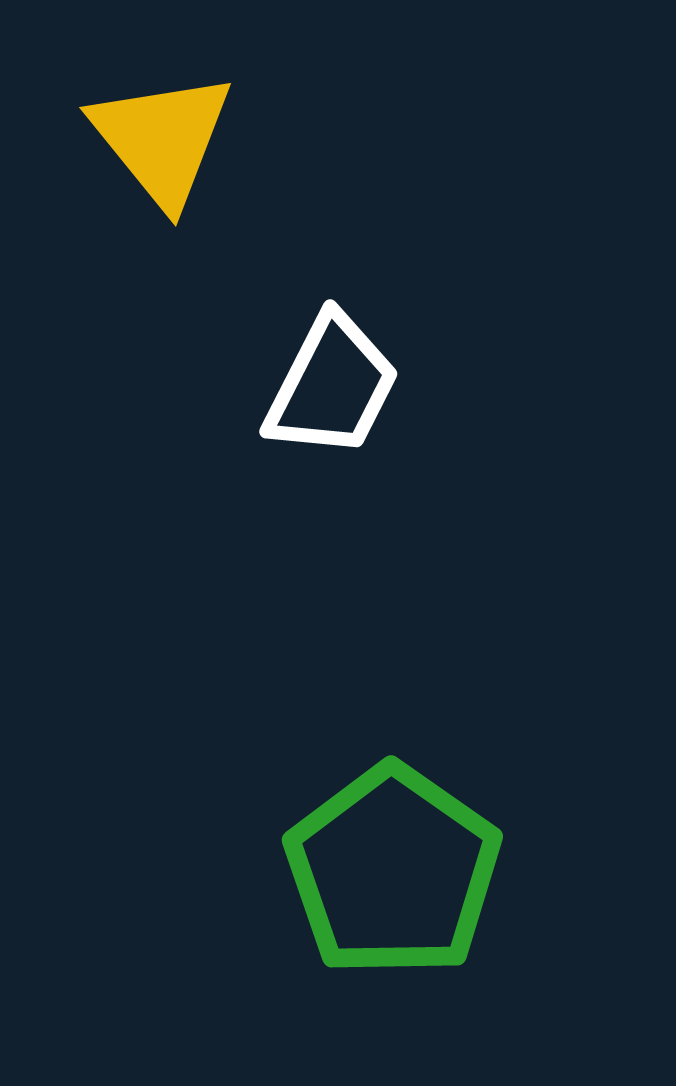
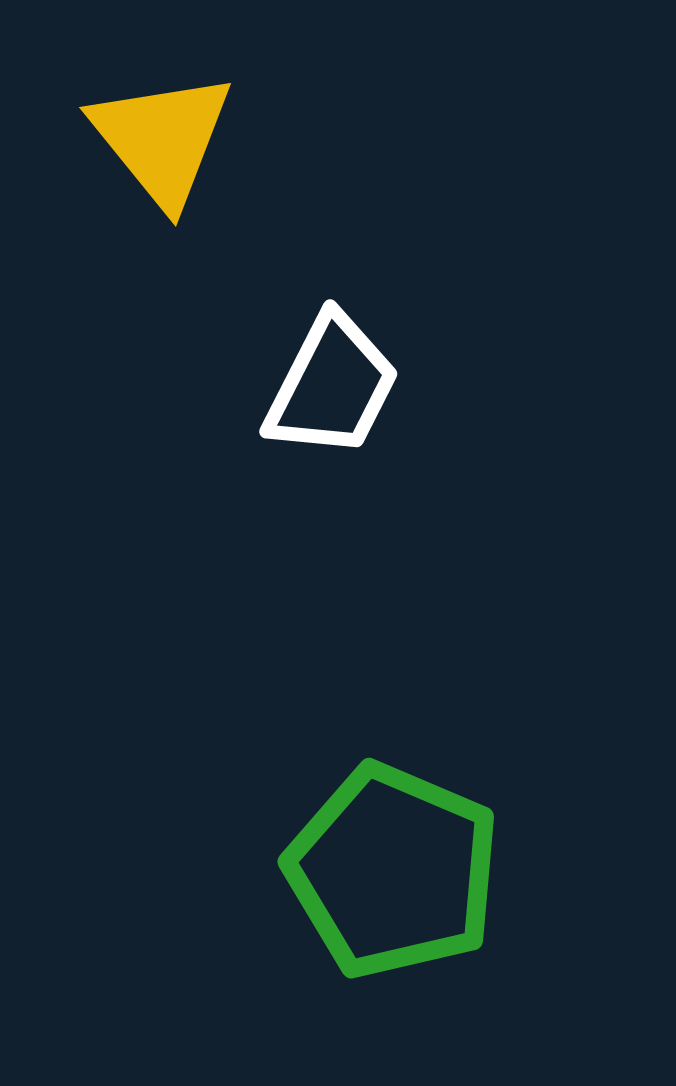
green pentagon: rotated 12 degrees counterclockwise
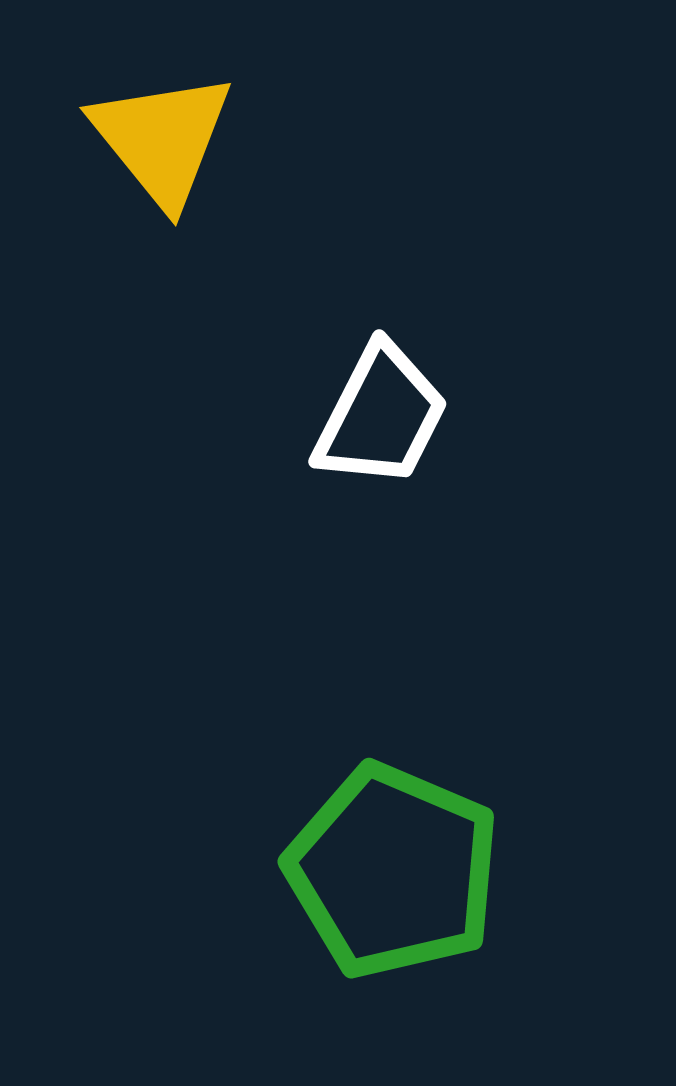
white trapezoid: moved 49 px right, 30 px down
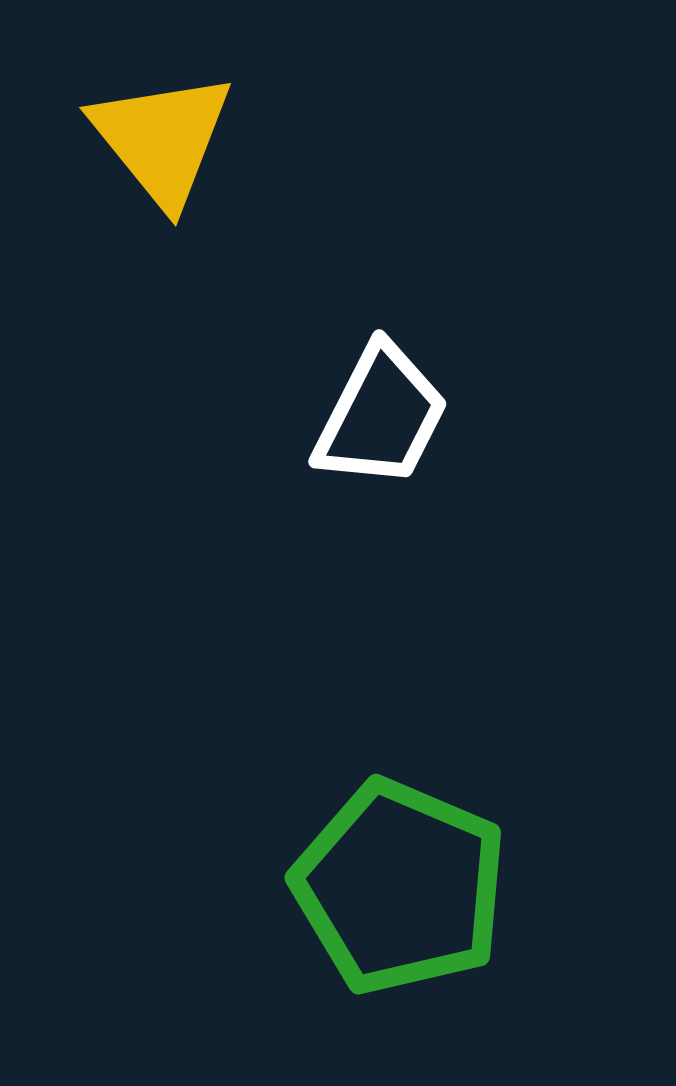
green pentagon: moved 7 px right, 16 px down
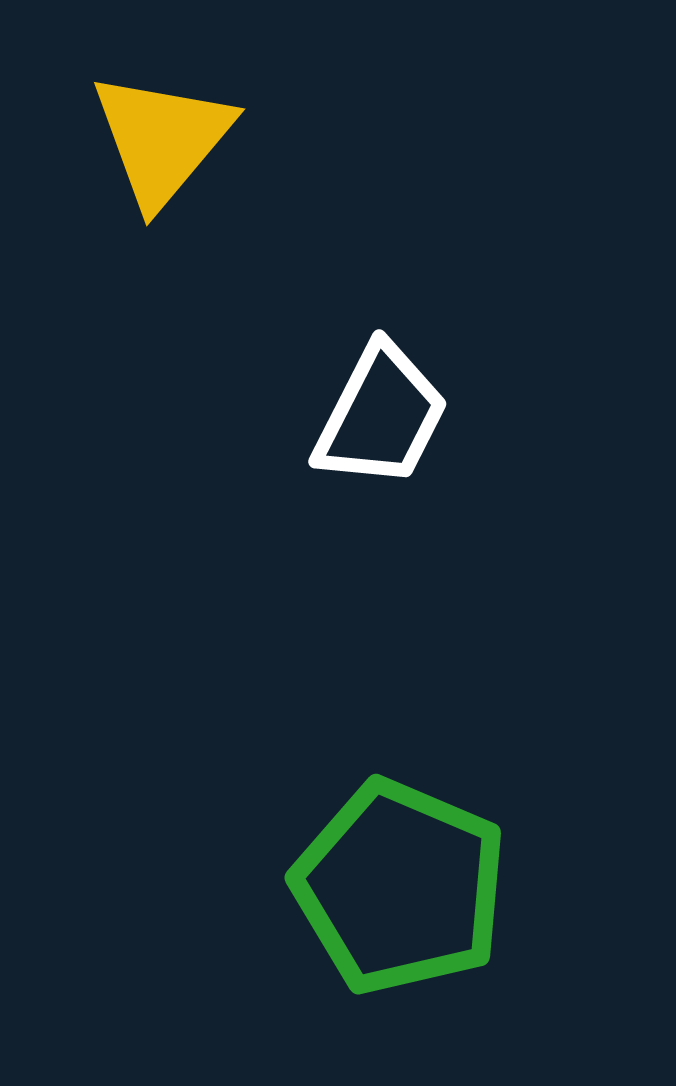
yellow triangle: rotated 19 degrees clockwise
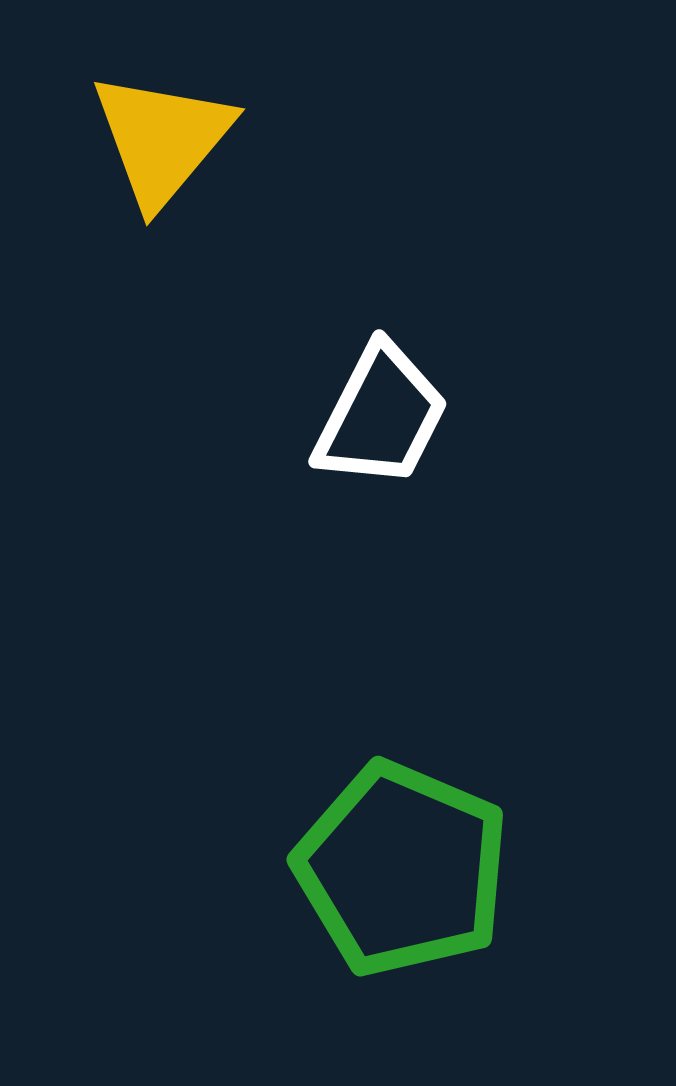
green pentagon: moved 2 px right, 18 px up
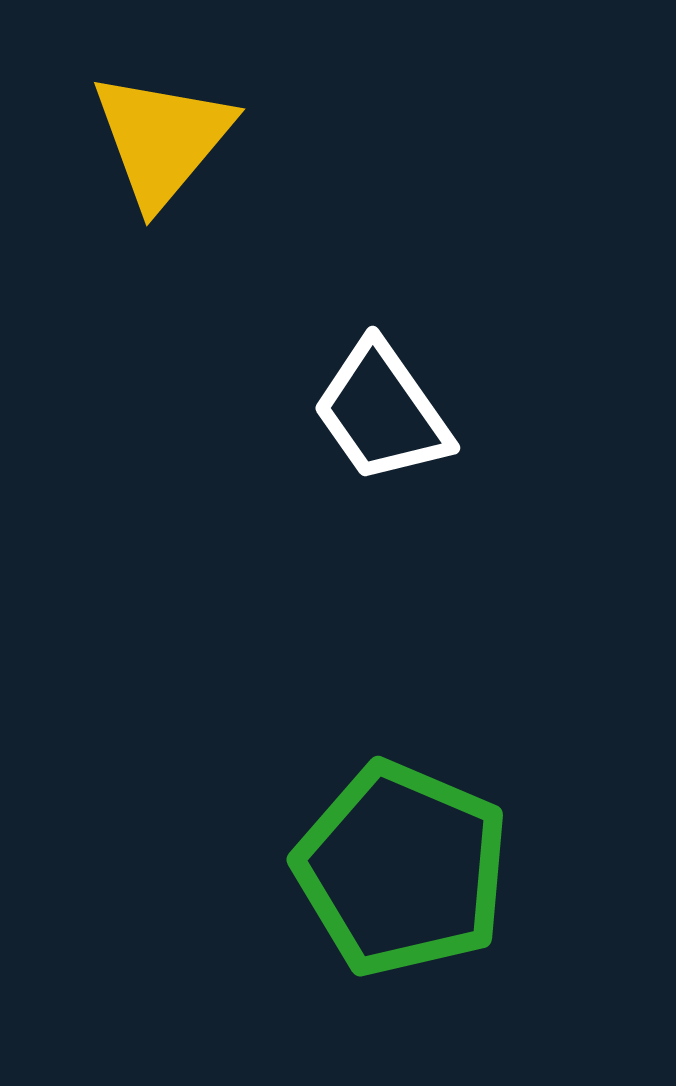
white trapezoid: moved 1 px right, 4 px up; rotated 118 degrees clockwise
